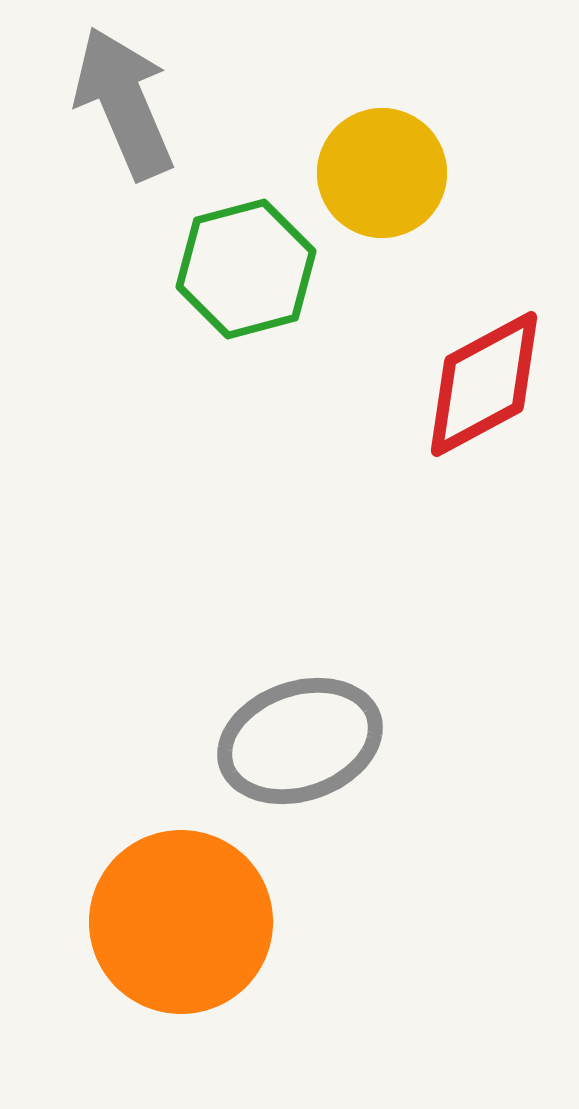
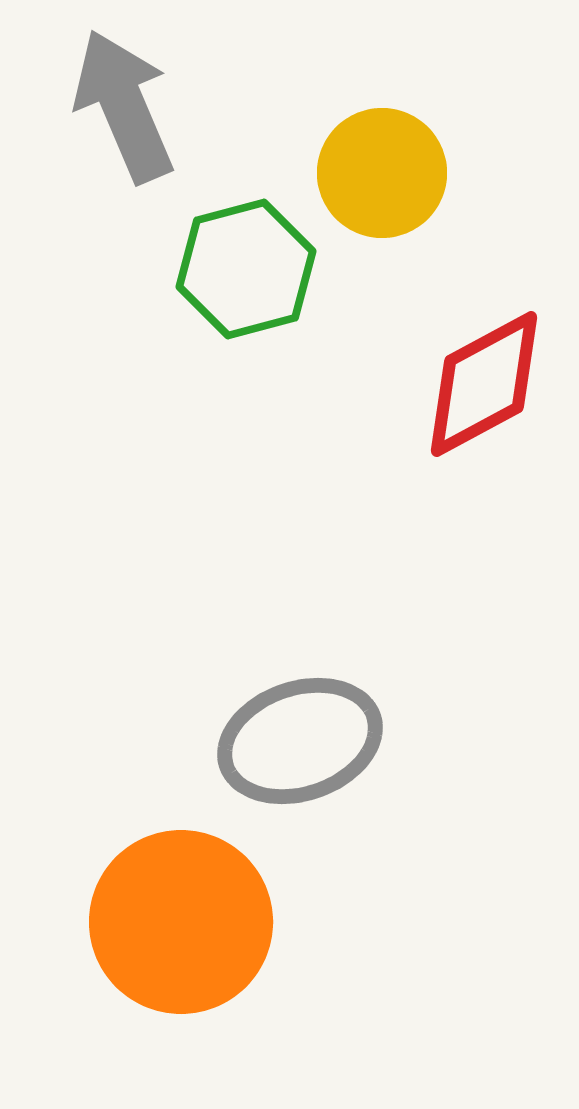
gray arrow: moved 3 px down
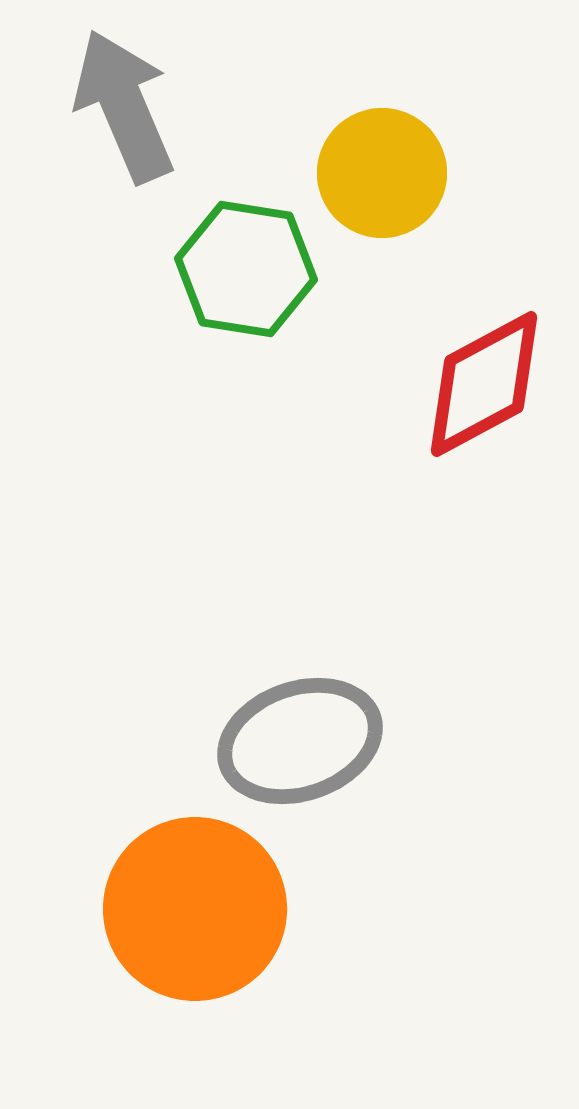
green hexagon: rotated 24 degrees clockwise
orange circle: moved 14 px right, 13 px up
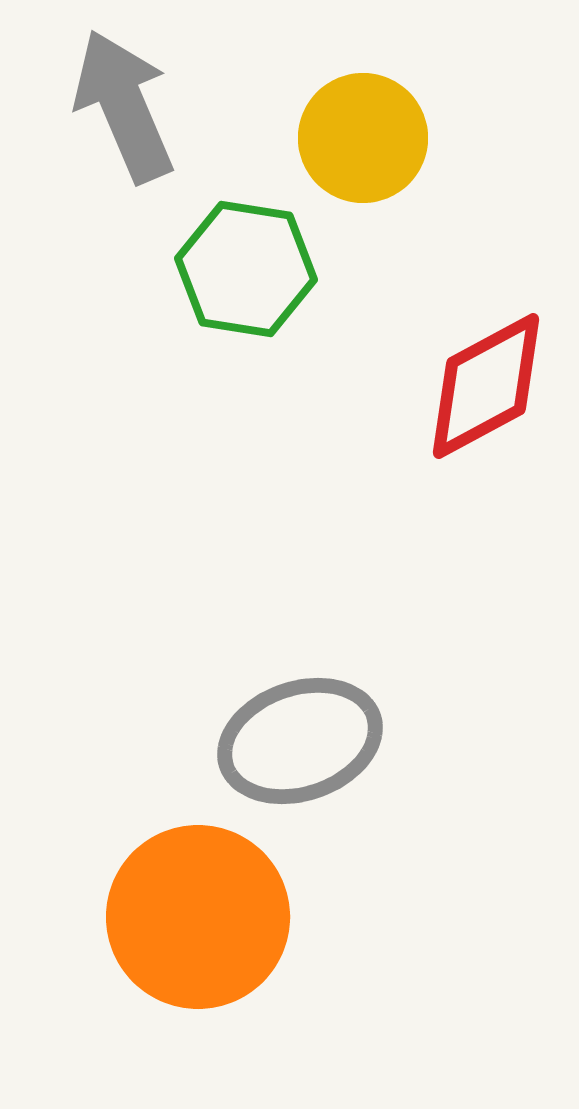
yellow circle: moved 19 px left, 35 px up
red diamond: moved 2 px right, 2 px down
orange circle: moved 3 px right, 8 px down
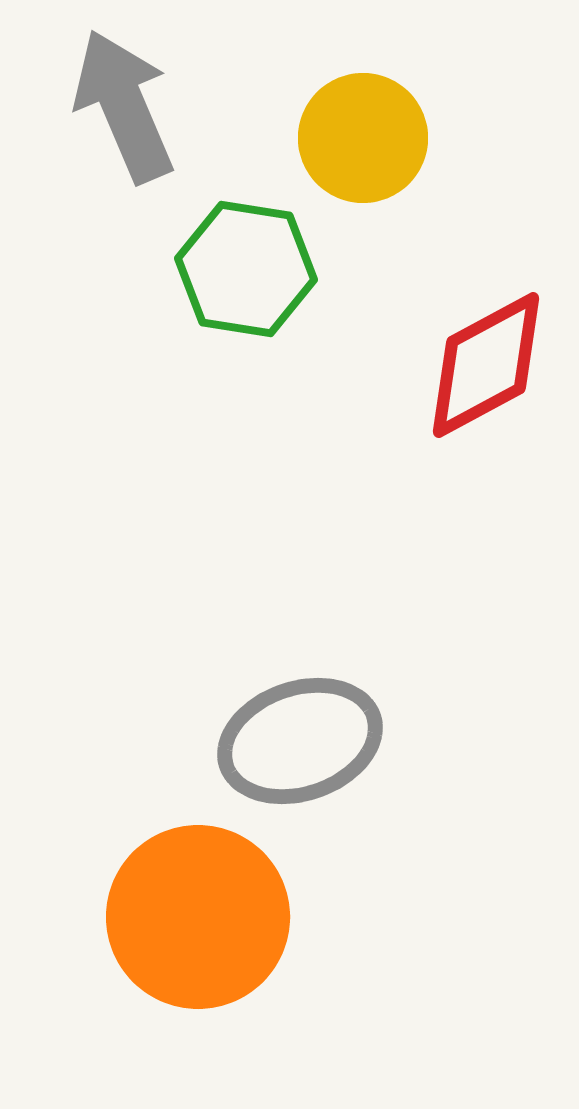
red diamond: moved 21 px up
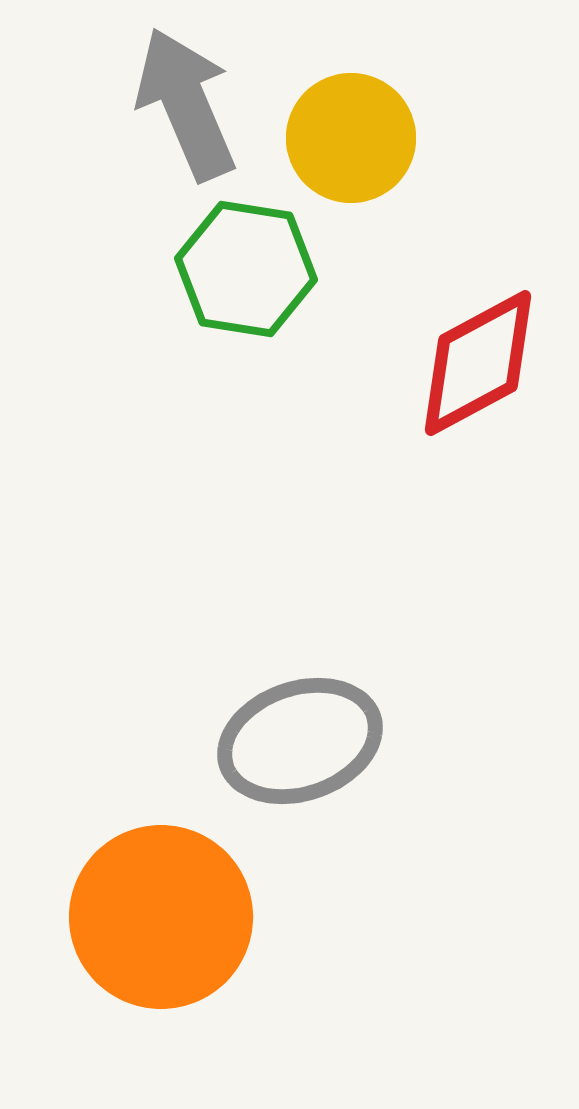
gray arrow: moved 62 px right, 2 px up
yellow circle: moved 12 px left
red diamond: moved 8 px left, 2 px up
orange circle: moved 37 px left
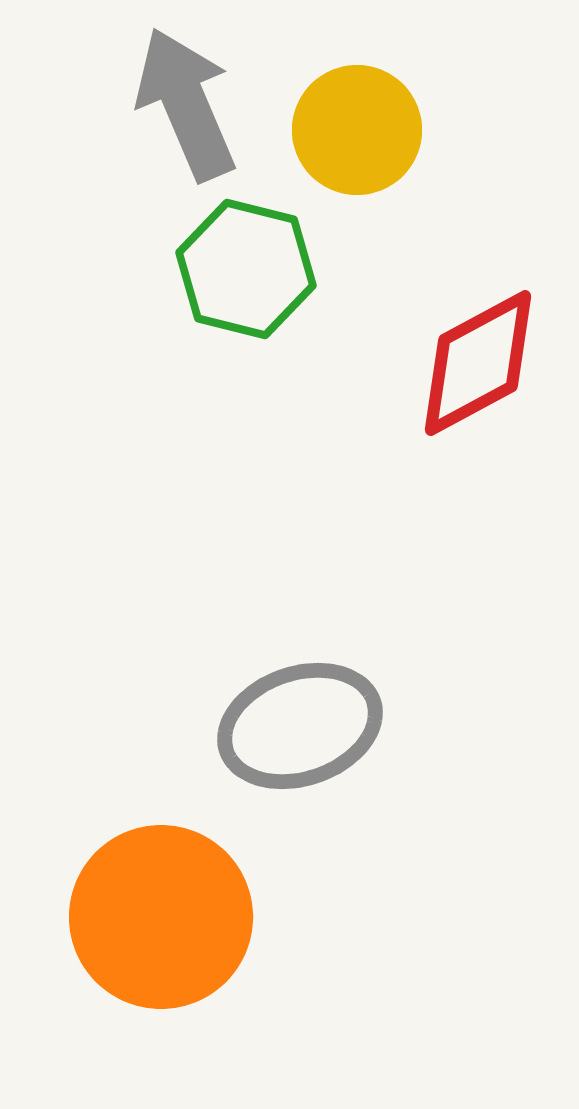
yellow circle: moved 6 px right, 8 px up
green hexagon: rotated 5 degrees clockwise
gray ellipse: moved 15 px up
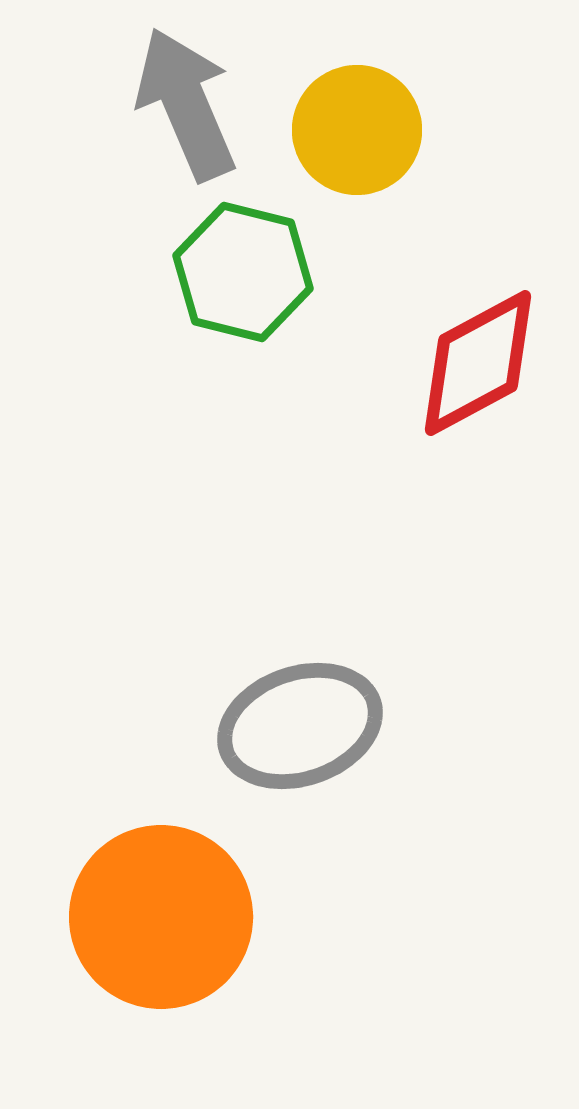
green hexagon: moved 3 px left, 3 px down
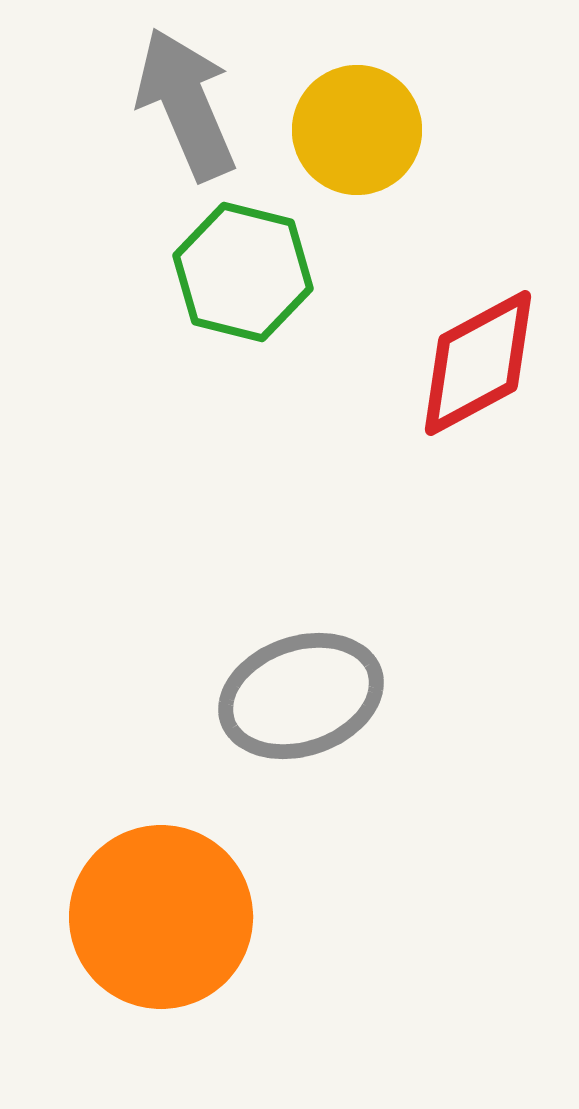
gray ellipse: moved 1 px right, 30 px up
